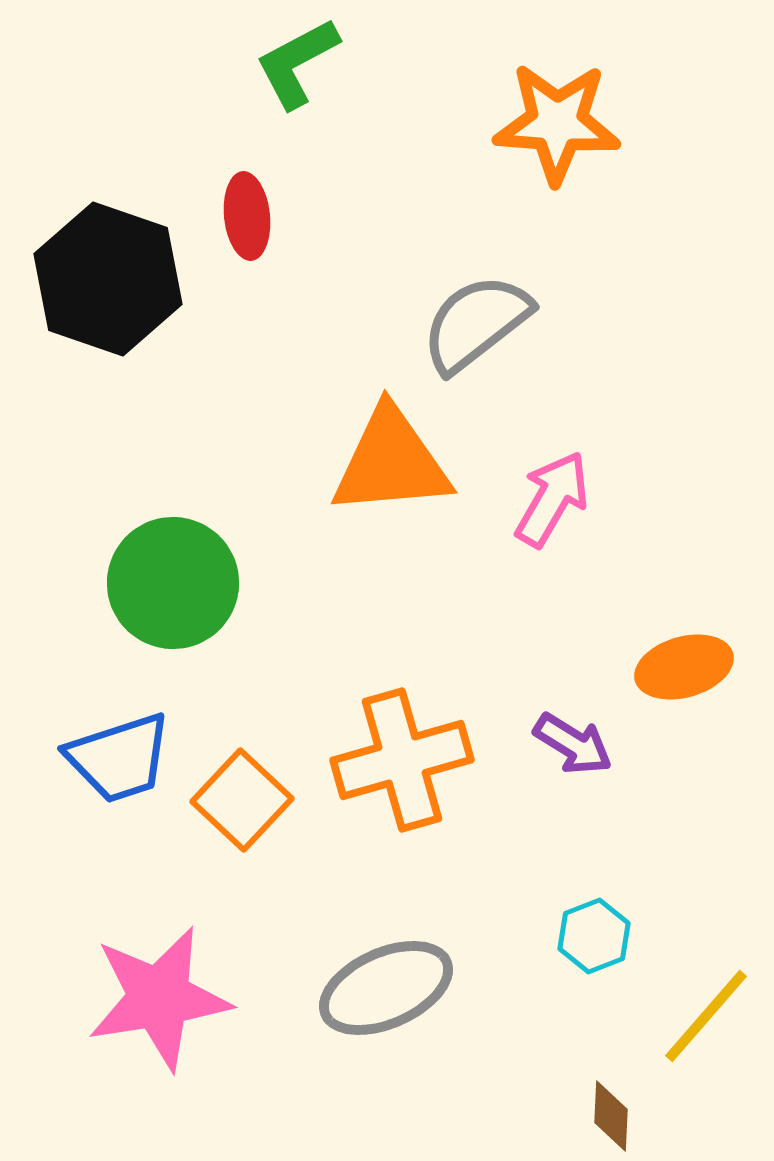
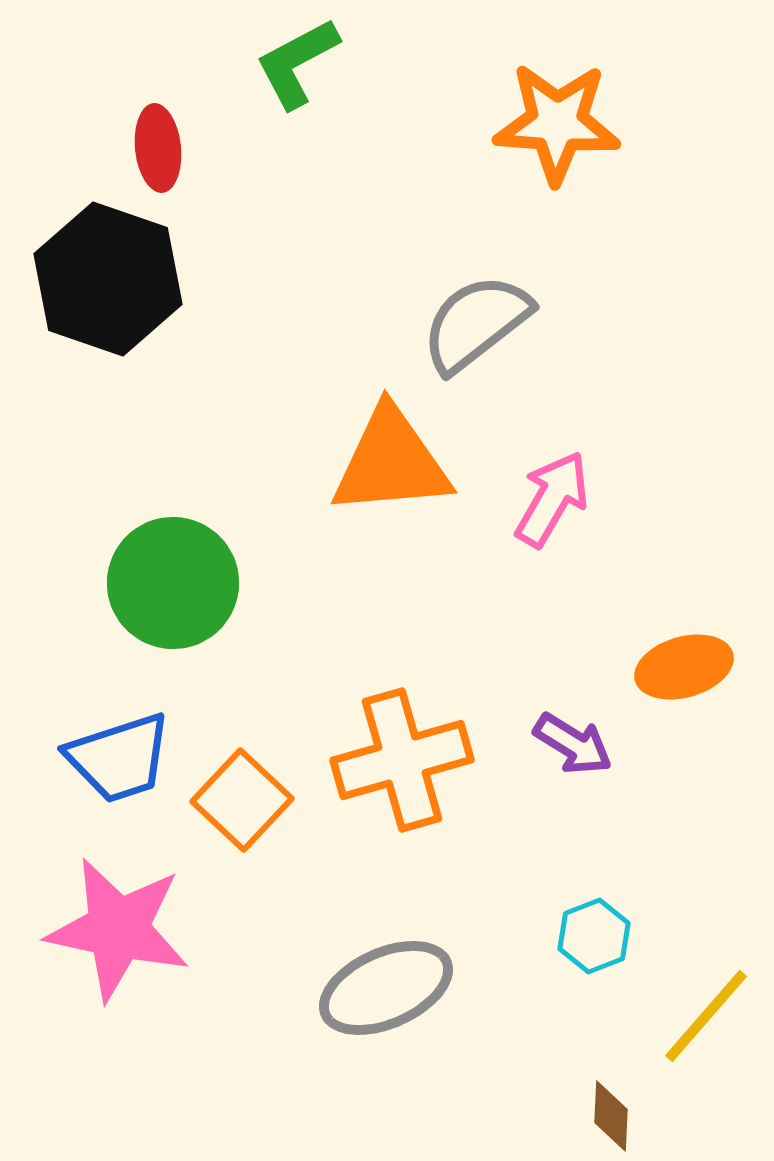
red ellipse: moved 89 px left, 68 px up
pink star: moved 41 px left, 69 px up; rotated 21 degrees clockwise
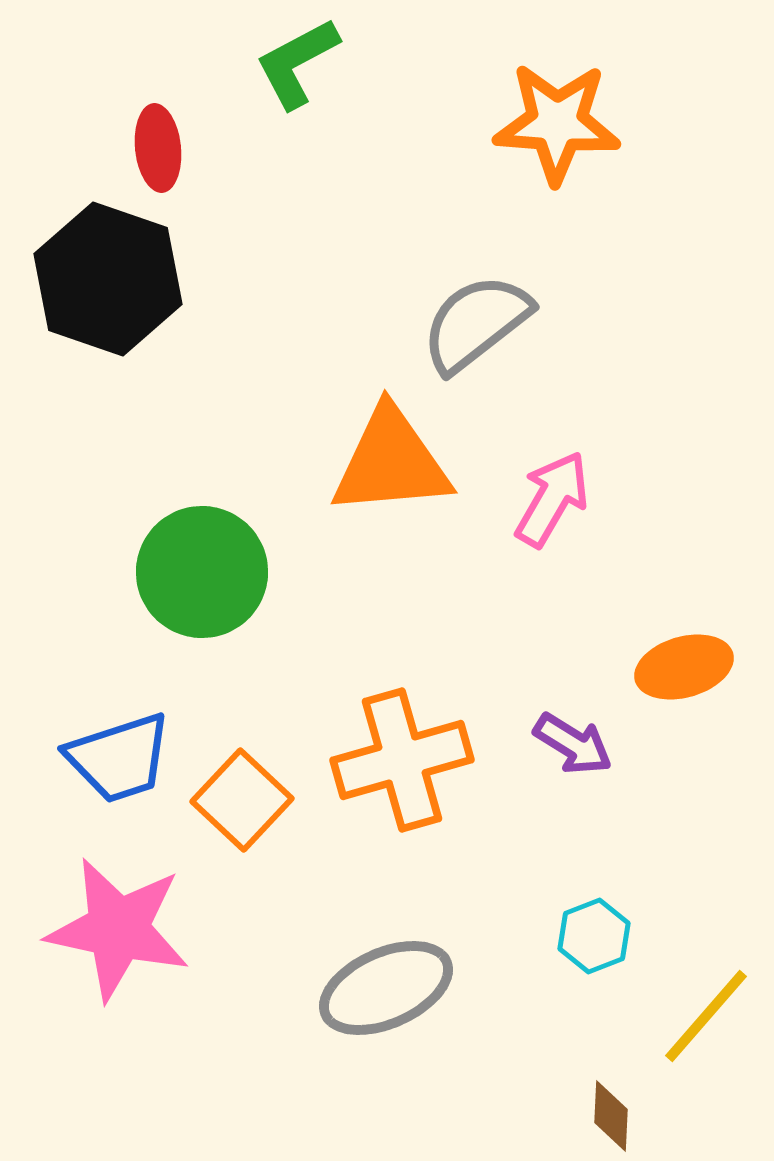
green circle: moved 29 px right, 11 px up
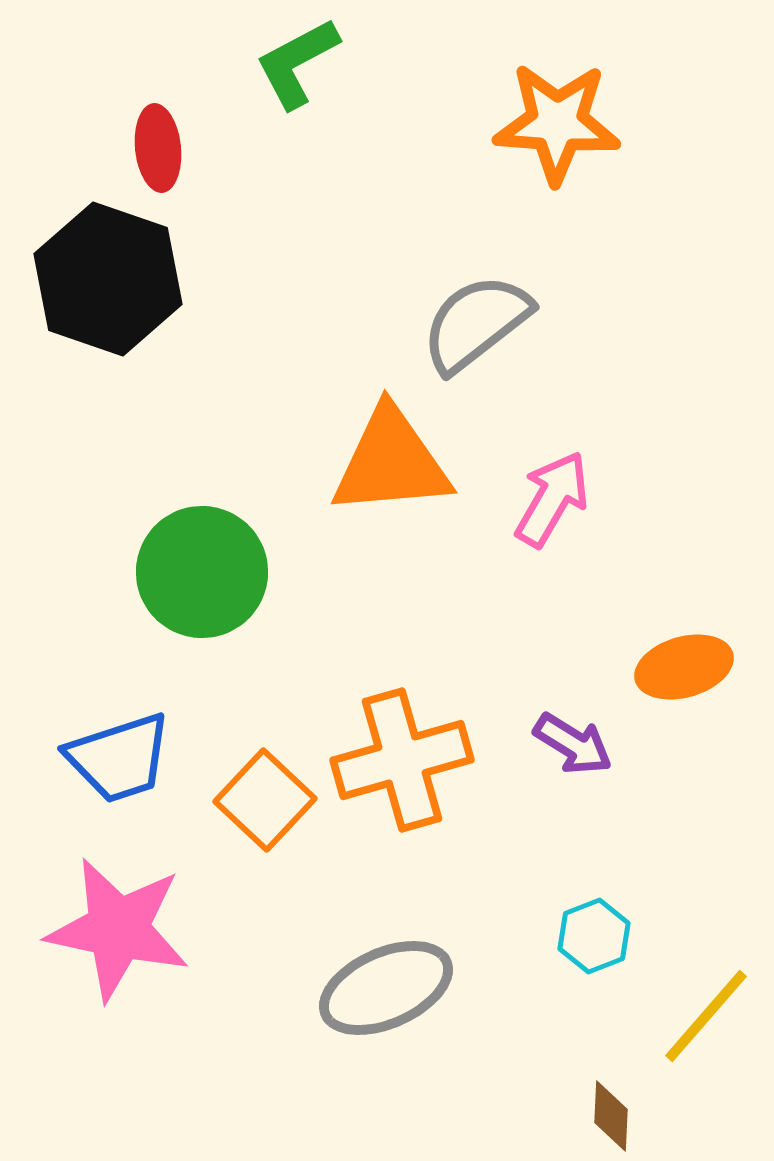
orange square: moved 23 px right
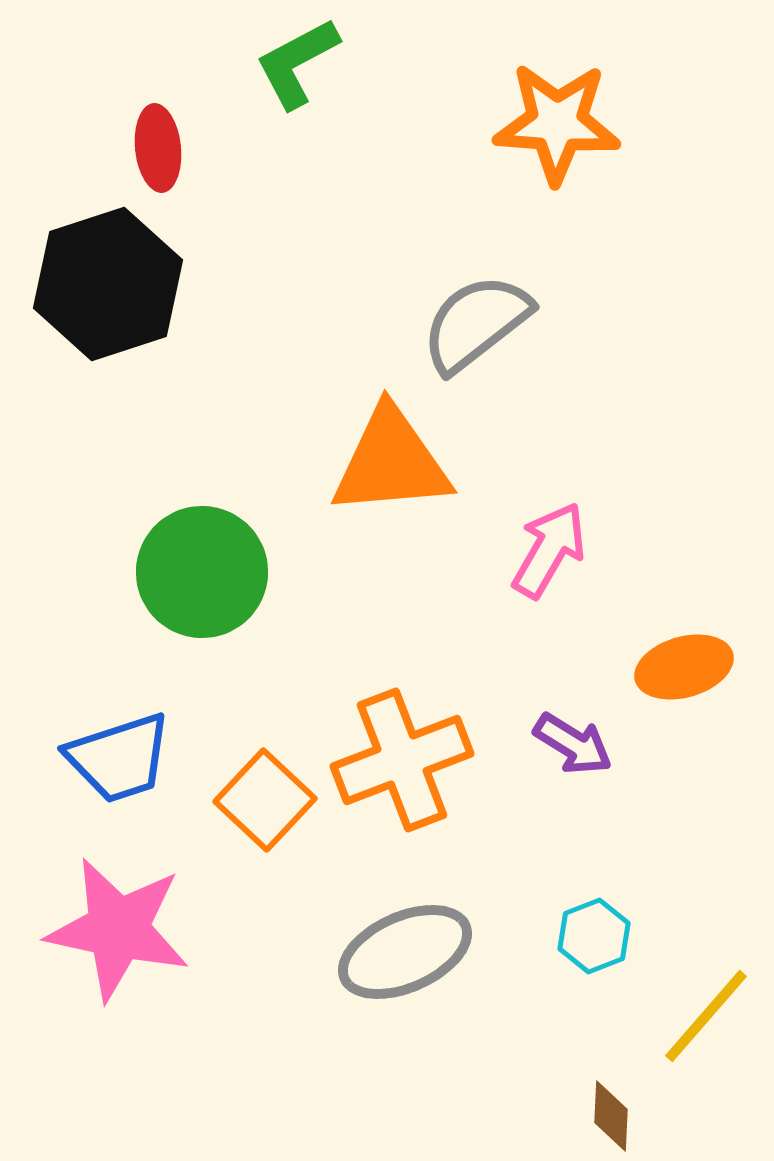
black hexagon: moved 5 px down; rotated 23 degrees clockwise
pink arrow: moved 3 px left, 51 px down
orange cross: rotated 5 degrees counterclockwise
gray ellipse: moved 19 px right, 36 px up
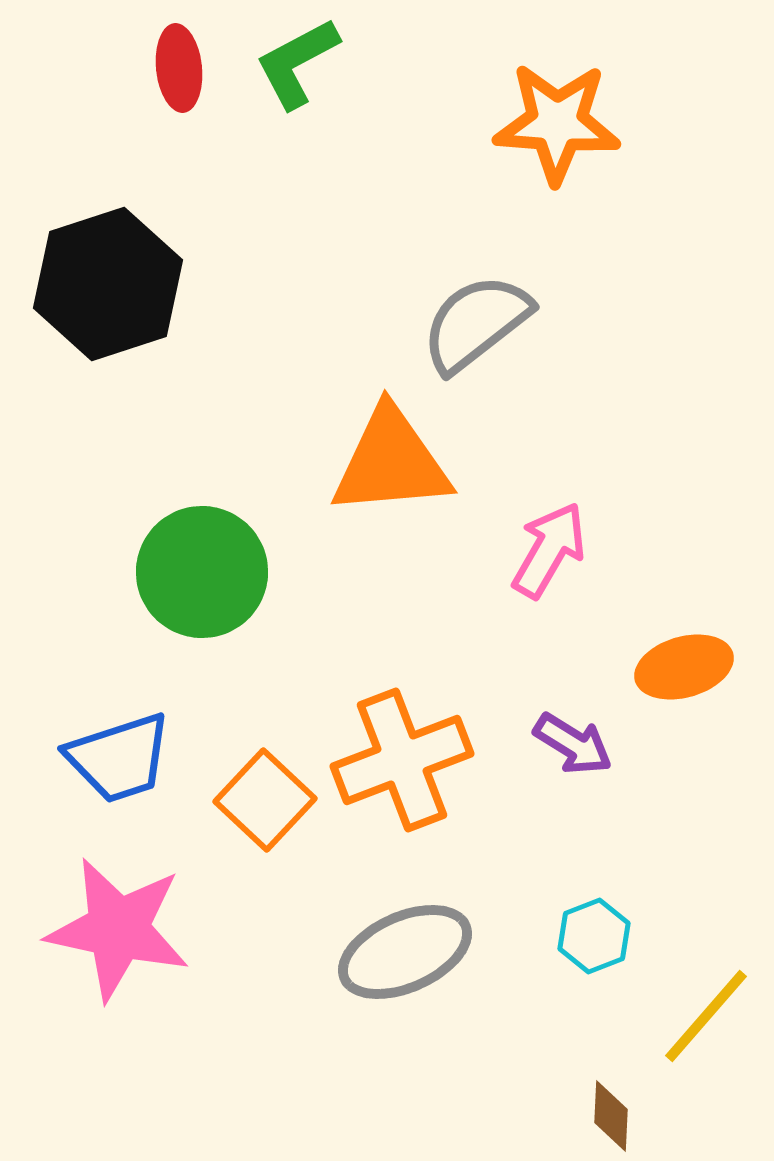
red ellipse: moved 21 px right, 80 px up
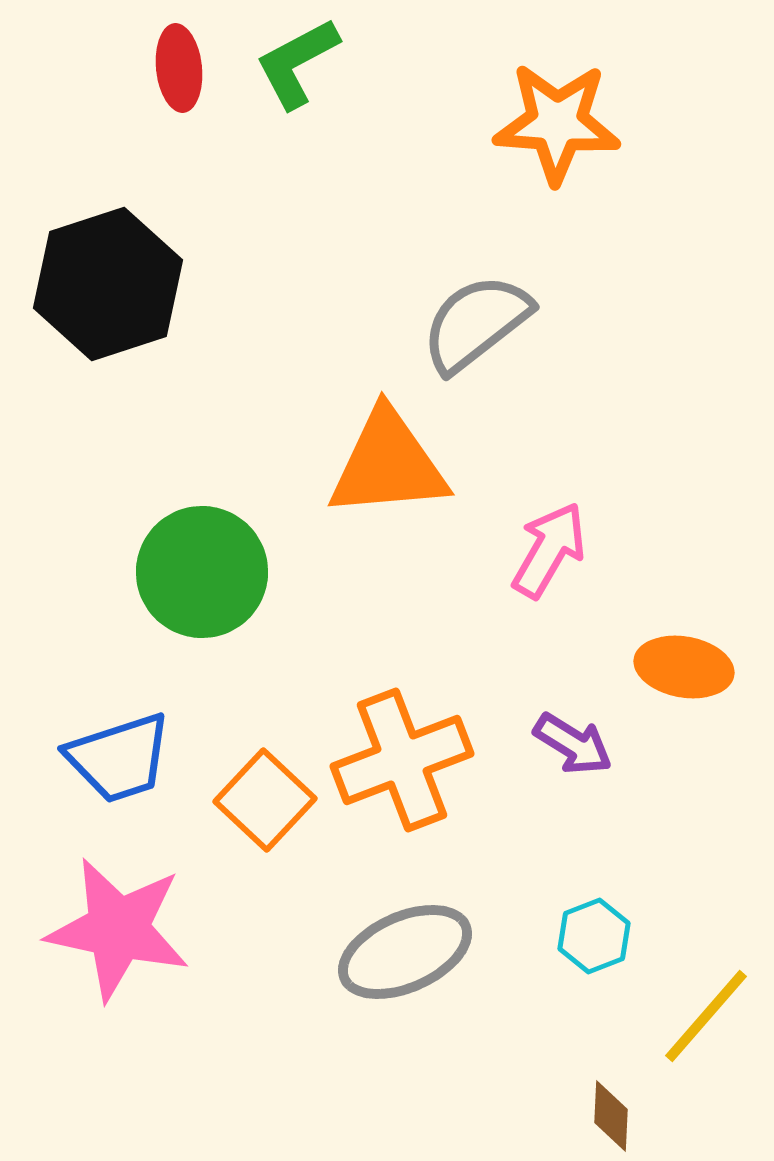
orange triangle: moved 3 px left, 2 px down
orange ellipse: rotated 26 degrees clockwise
